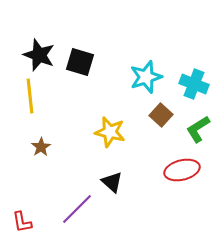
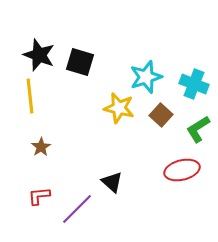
yellow star: moved 9 px right, 24 px up
red L-shape: moved 17 px right, 26 px up; rotated 95 degrees clockwise
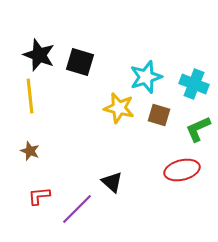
brown square: moved 2 px left; rotated 25 degrees counterclockwise
green L-shape: rotated 8 degrees clockwise
brown star: moved 11 px left, 4 px down; rotated 18 degrees counterclockwise
